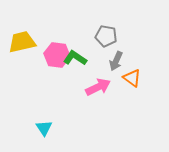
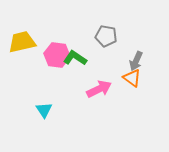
gray arrow: moved 20 px right
pink arrow: moved 1 px right, 2 px down
cyan triangle: moved 18 px up
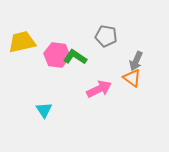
green L-shape: moved 1 px up
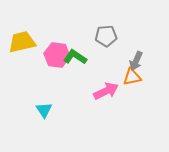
gray pentagon: rotated 15 degrees counterclockwise
orange triangle: moved 1 px up; rotated 48 degrees counterclockwise
pink arrow: moved 7 px right, 2 px down
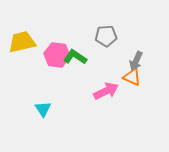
orange triangle: rotated 36 degrees clockwise
cyan triangle: moved 1 px left, 1 px up
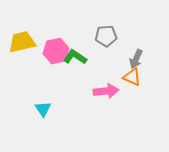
pink hexagon: moved 1 px left, 4 px up; rotated 20 degrees counterclockwise
gray arrow: moved 2 px up
pink arrow: rotated 20 degrees clockwise
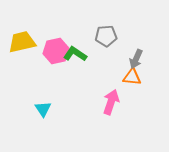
green L-shape: moved 3 px up
orange triangle: rotated 18 degrees counterclockwise
pink arrow: moved 5 px right, 11 px down; rotated 65 degrees counterclockwise
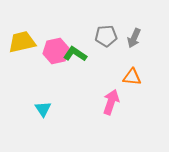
gray arrow: moved 2 px left, 21 px up
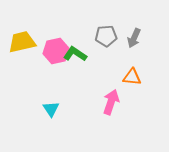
cyan triangle: moved 8 px right
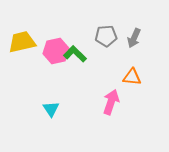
green L-shape: rotated 10 degrees clockwise
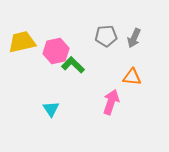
green L-shape: moved 2 px left, 11 px down
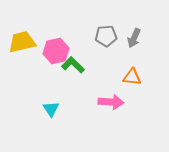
pink arrow: rotated 75 degrees clockwise
